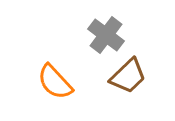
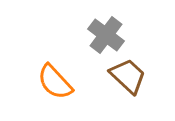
brown trapezoid: rotated 93 degrees counterclockwise
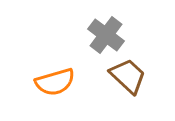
orange semicircle: rotated 63 degrees counterclockwise
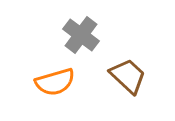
gray cross: moved 25 px left
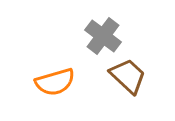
gray cross: moved 22 px right, 1 px down
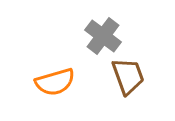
brown trapezoid: rotated 27 degrees clockwise
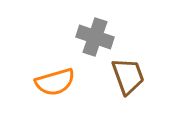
gray cross: moved 8 px left, 1 px down; rotated 18 degrees counterclockwise
